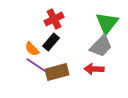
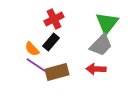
gray trapezoid: moved 1 px up
red arrow: moved 2 px right
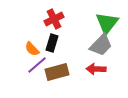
black rectangle: moved 1 px right, 1 px down; rotated 24 degrees counterclockwise
purple line: moved 1 px right; rotated 75 degrees counterclockwise
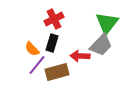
purple line: rotated 10 degrees counterclockwise
red arrow: moved 16 px left, 13 px up
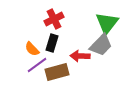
purple line: rotated 15 degrees clockwise
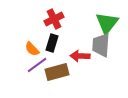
gray trapezoid: rotated 140 degrees clockwise
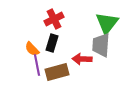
red arrow: moved 2 px right, 3 px down
purple line: rotated 65 degrees counterclockwise
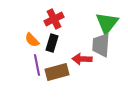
orange semicircle: moved 9 px up
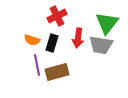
red cross: moved 3 px right, 3 px up
orange semicircle: rotated 28 degrees counterclockwise
gray trapezoid: rotated 85 degrees counterclockwise
red arrow: moved 4 px left, 21 px up; rotated 84 degrees counterclockwise
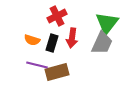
red arrow: moved 6 px left
gray trapezoid: moved 1 px right, 2 px up; rotated 75 degrees counterclockwise
purple line: rotated 65 degrees counterclockwise
